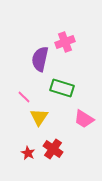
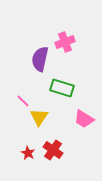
pink line: moved 1 px left, 4 px down
red cross: moved 1 px down
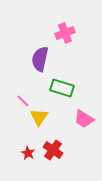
pink cross: moved 9 px up
